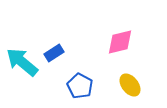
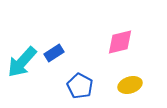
cyan arrow: rotated 88 degrees counterclockwise
yellow ellipse: rotated 70 degrees counterclockwise
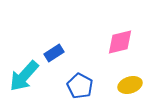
cyan arrow: moved 2 px right, 14 px down
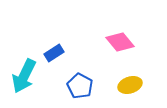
pink diamond: rotated 64 degrees clockwise
cyan arrow: rotated 16 degrees counterclockwise
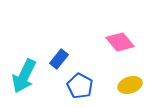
blue rectangle: moved 5 px right, 6 px down; rotated 18 degrees counterclockwise
